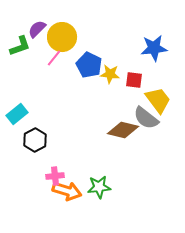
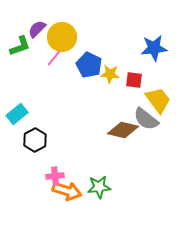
gray semicircle: moved 1 px down
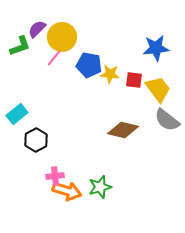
blue star: moved 2 px right
blue pentagon: rotated 15 degrees counterclockwise
yellow trapezoid: moved 11 px up
gray semicircle: moved 21 px right, 1 px down
black hexagon: moved 1 px right
green star: moved 1 px right; rotated 10 degrees counterclockwise
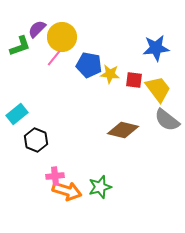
black hexagon: rotated 10 degrees counterclockwise
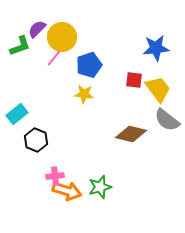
blue pentagon: rotated 30 degrees counterclockwise
yellow star: moved 26 px left, 20 px down
brown diamond: moved 8 px right, 4 px down
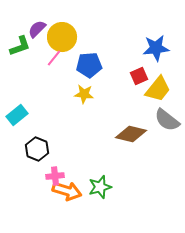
blue pentagon: rotated 15 degrees clockwise
red square: moved 5 px right, 4 px up; rotated 30 degrees counterclockwise
yellow trapezoid: rotated 76 degrees clockwise
cyan rectangle: moved 1 px down
black hexagon: moved 1 px right, 9 px down
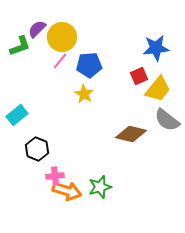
pink line: moved 6 px right, 3 px down
yellow star: rotated 24 degrees clockwise
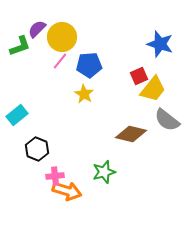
blue star: moved 4 px right, 4 px up; rotated 24 degrees clockwise
yellow trapezoid: moved 5 px left
green star: moved 4 px right, 15 px up
